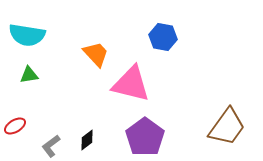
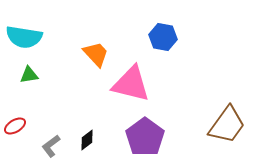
cyan semicircle: moved 3 px left, 2 px down
brown trapezoid: moved 2 px up
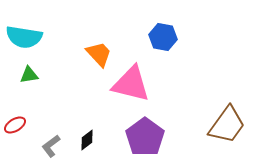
orange trapezoid: moved 3 px right
red ellipse: moved 1 px up
